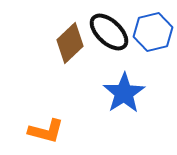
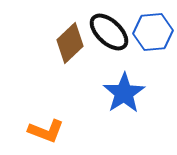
blue hexagon: rotated 9 degrees clockwise
orange L-shape: rotated 6 degrees clockwise
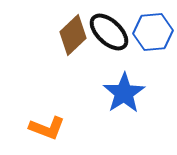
brown diamond: moved 3 px right, 8 px up
orange L-shape: moved 1 px right, 3 px up
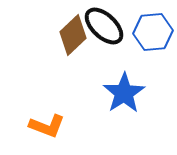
black ellipse: moved 5 px left, 6 px up
orange L-shape: moved 2 px up
